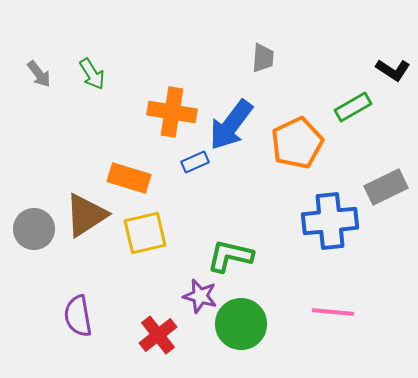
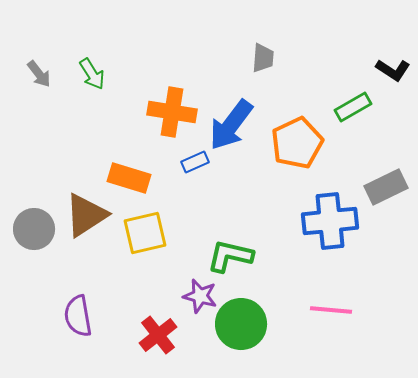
pink line: moved 2 px left, 2 px up
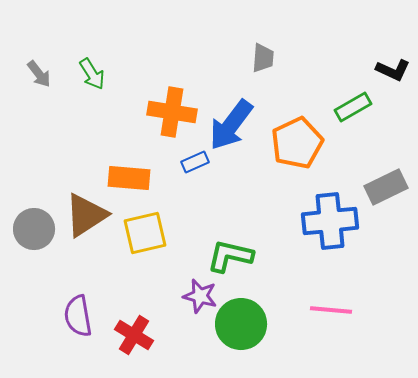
black L-shape: rotated 8 degrees counterclockwise
orange rectangle: rotated 12 degrees counterclockwise
red cross: moved 24 px left; rotated 21 degrees counterclockwise
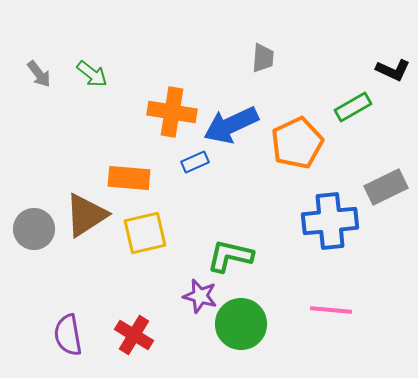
green arrow: rotated 20 degrees counterclockwise
blue arrow: rotated 28 degrees clockwise
purple semicircle: moved 10 px left, 19 px down
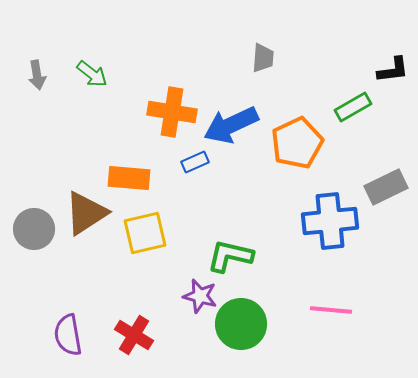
black L-shape: rotated 32 degrees counterclockwise
gray arrow: moved 2 px left, 1 px down; rotated 28 degrees clockwise
brown triangle: moved 2 px up
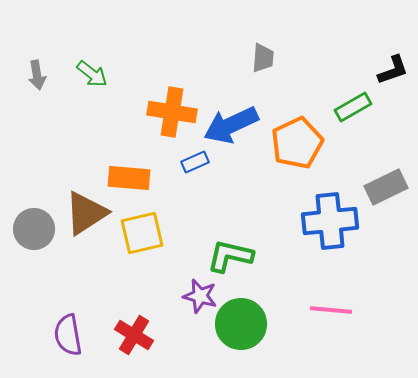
black L-shape: rotated 12 degrees counterclockwise
yellow square: moved 3 px left
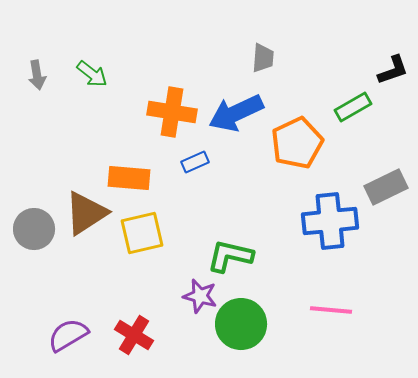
blue arrow: moved 5 px right, 12 px up
purple semicircle: rotated 69 degrees clockwise
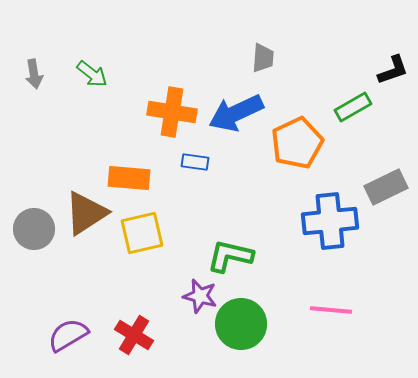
gray arrow: moved 3 px left, 1 px up
blue rectangle: rotated 32 degrees clockwise
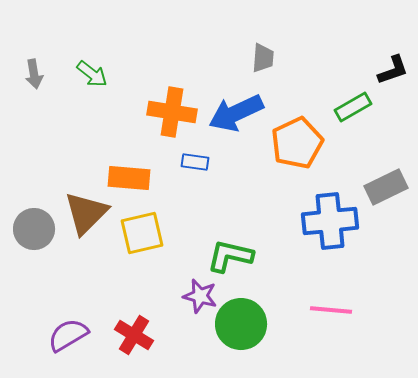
brown triangle: rotated 12 degrees counterclockwise
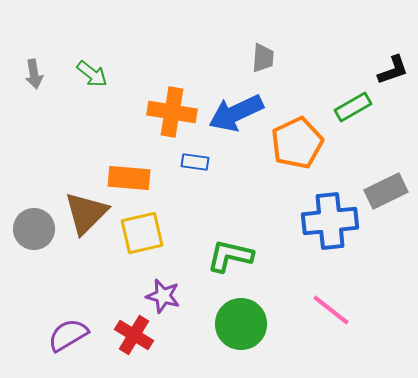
gray rectangle: moved 4 px down
purple star: moved 37 px left
pink line: rotated 33 degrees clockwise
